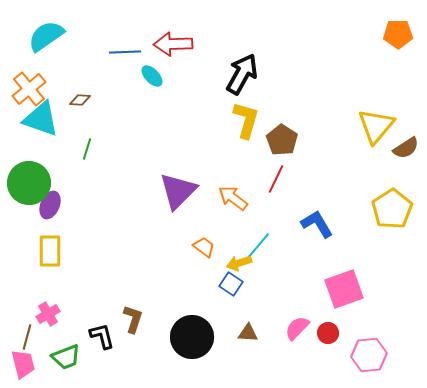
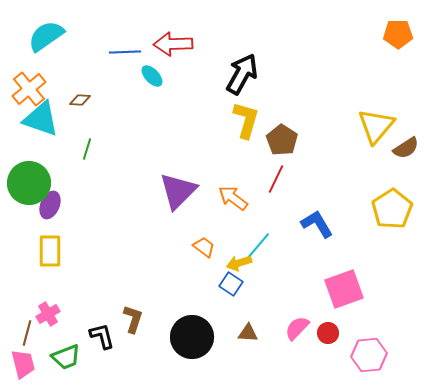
brown line: moved 4 px up
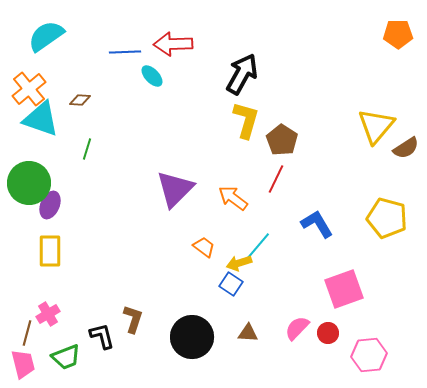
purple triangle: moved 3 px left, 2 px up
yellow pentagon: moved 5 px left, 9 px down; rotated 24 degrees counterclockwise
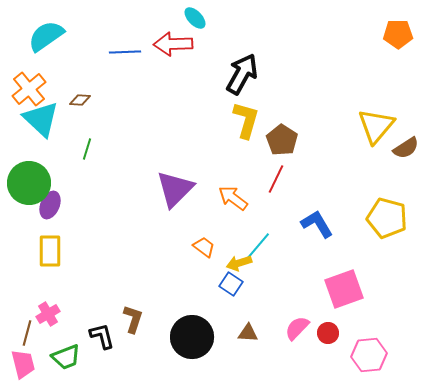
cyan ellipse: moved 43 px right, 58 px up
cyan triangle: rotated 24 degrees clockwise
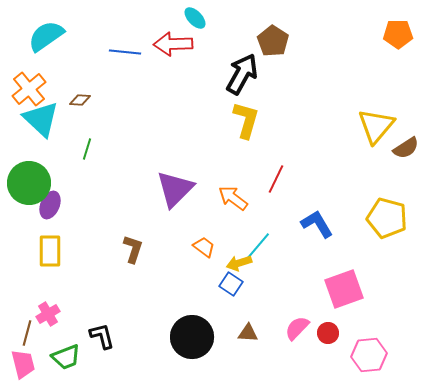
blue line: rotated 8 degrees clockwise
brown pentagon: moved 9 px left, 99 px up
brown L-shape: moved 70 px up
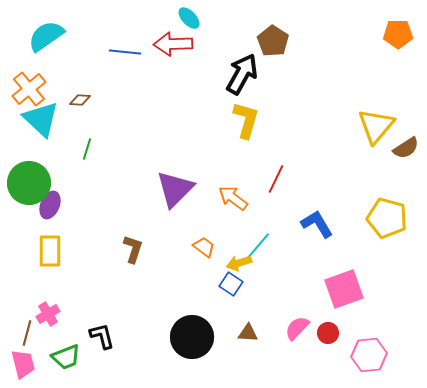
cyan ellipse: moved 6 px left
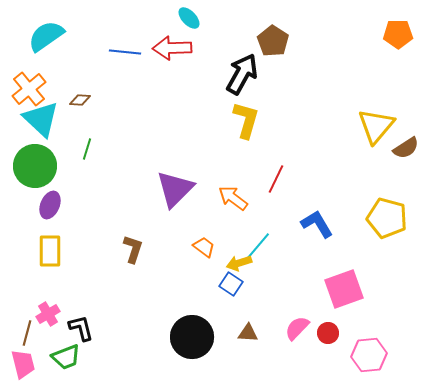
red arrow: moved 1 px left, 4 px down
green circle: moved 6 px right, 17 px up
black L-shape: moved 21 px left, 8 px up
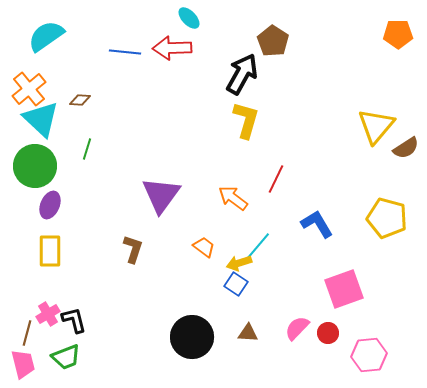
purple triangle: moved 14 px left, 6 px down; rotated 9 degrees counterclockwise
blue square: moved 5 px right
black L-shape: moved 7 px left, 8 px up
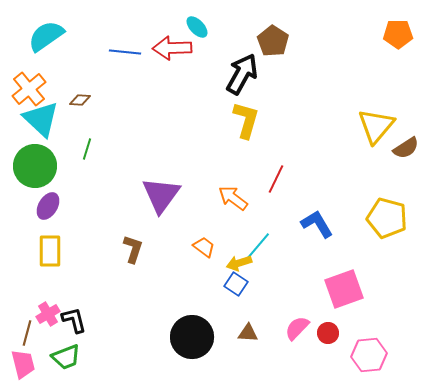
cyan ellipse: moved 8 px right, 9 px down
purple ellipse: moved 2 px left, 1 px down; rotated 8 degrees clockwise
